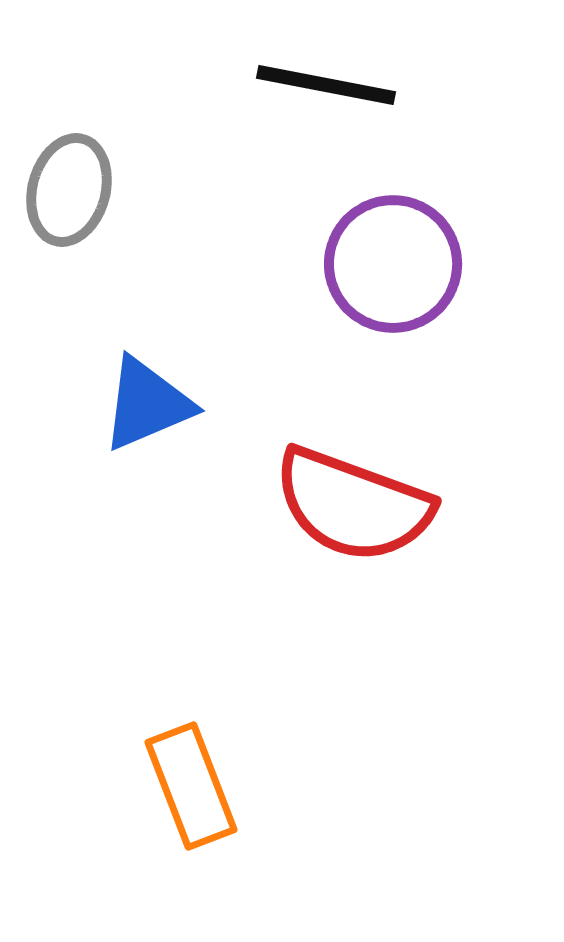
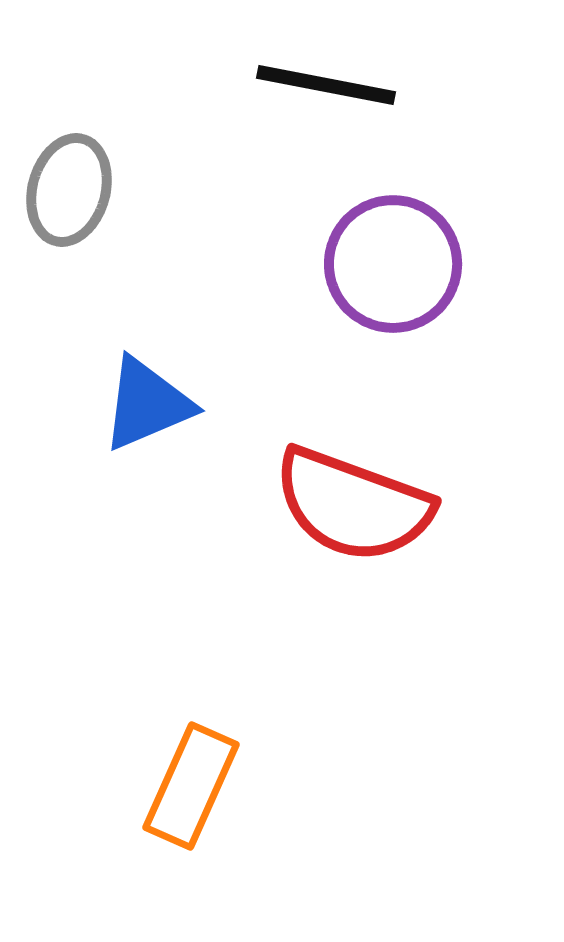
orange rectangle: rotated 45 degrees clockwise
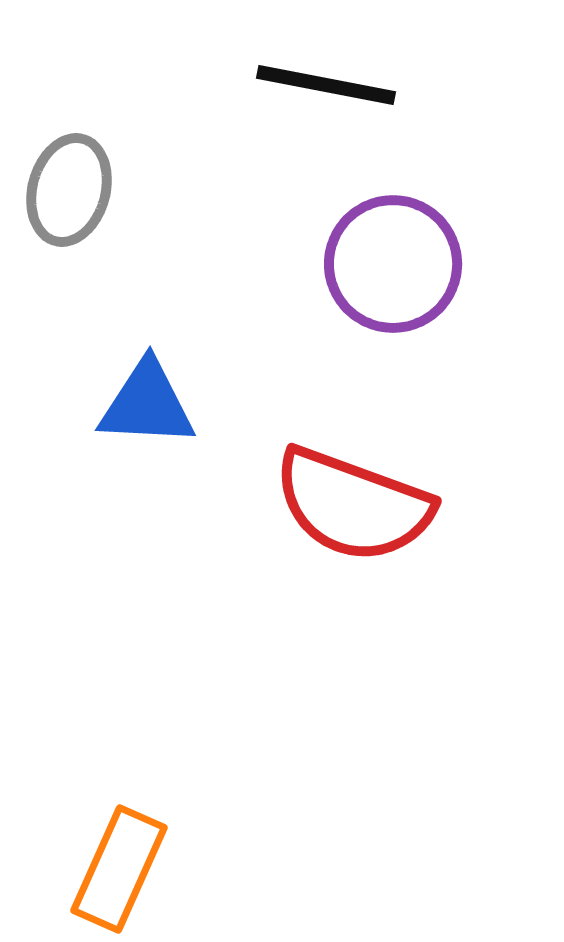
blue triangle: rotated 26 degrees clockwise
orange rectangle: moved 72 px left, 83 px down
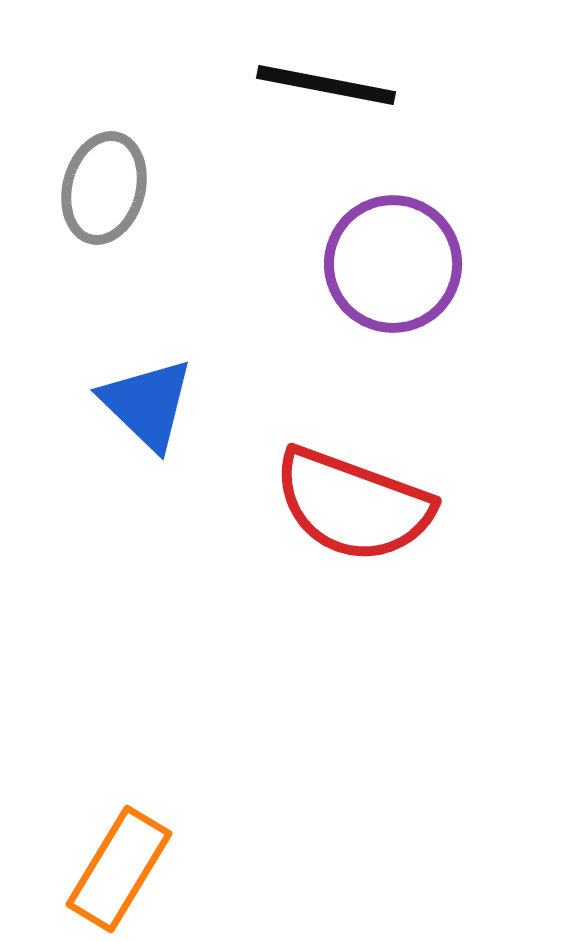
gray ellipse: moved 35 px right, 2 px up
blue triangle: rotated 41 degrees clockwise
orange rectangle: rotated 7 degrees clockwise
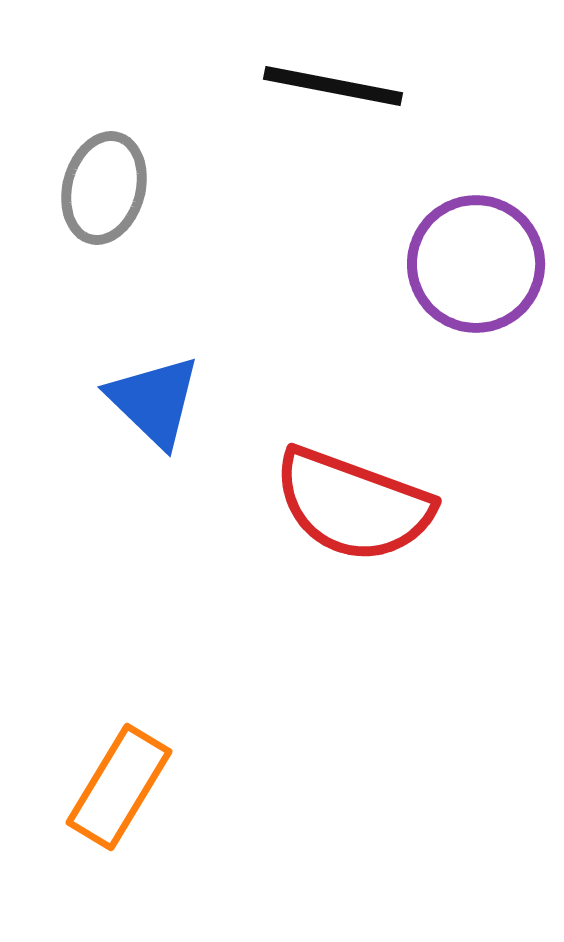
black line: moved 7 px right, 1 px down
purple circle: moved 83 px right
blue triangle: moved 7 px right, 3 px up
orange rectangle: moved 82 px up
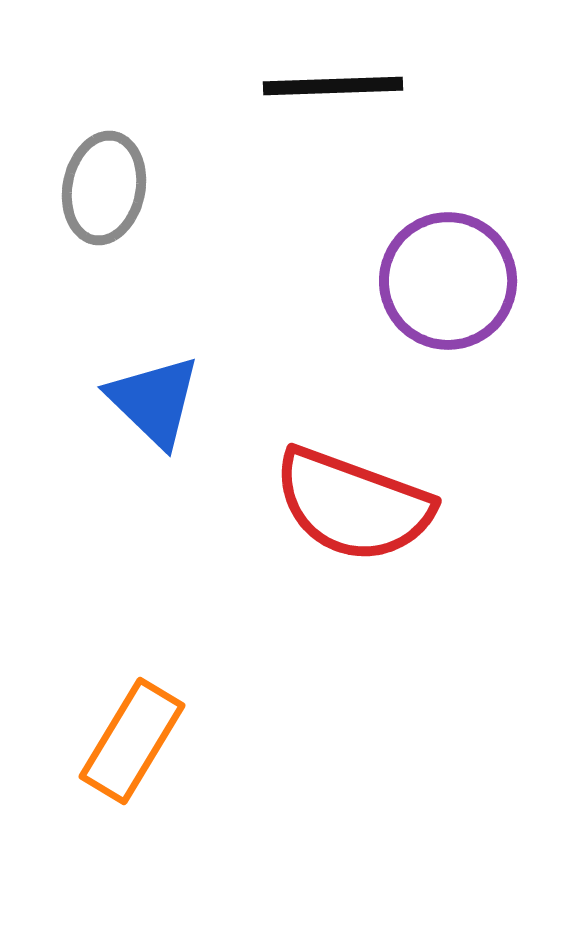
black line: rotated 13 degrees counterclockwise
gray ellipse: rotated 4 degrees counterclockwise
purple circle: moved 28 px left, 17 px down
orange rectangle: moved 13 px right, 46 px up
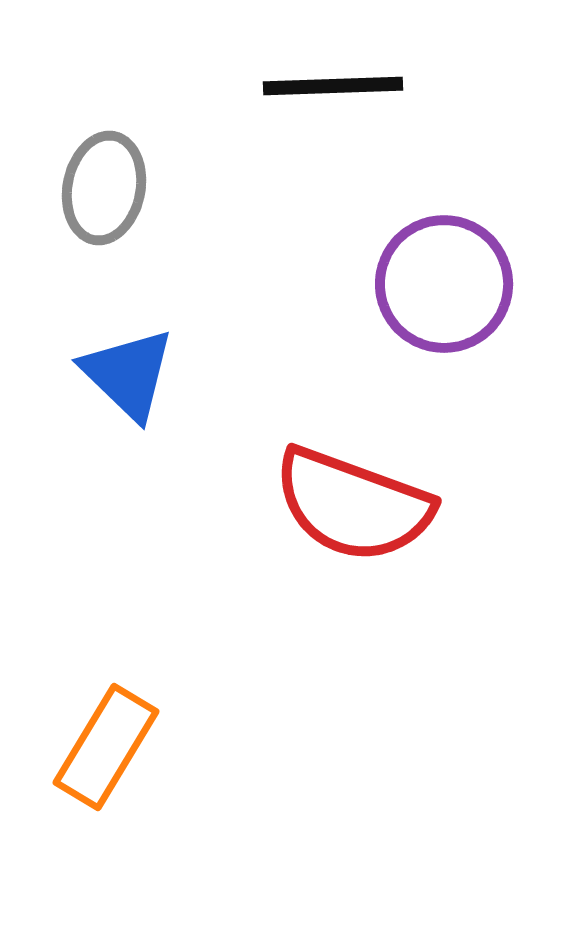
purple circle: moved 4 px left, 3 px down
blue triangle: moved 26 px left, 27 px up
orange rectangle: moved 26 px left, 6 px down
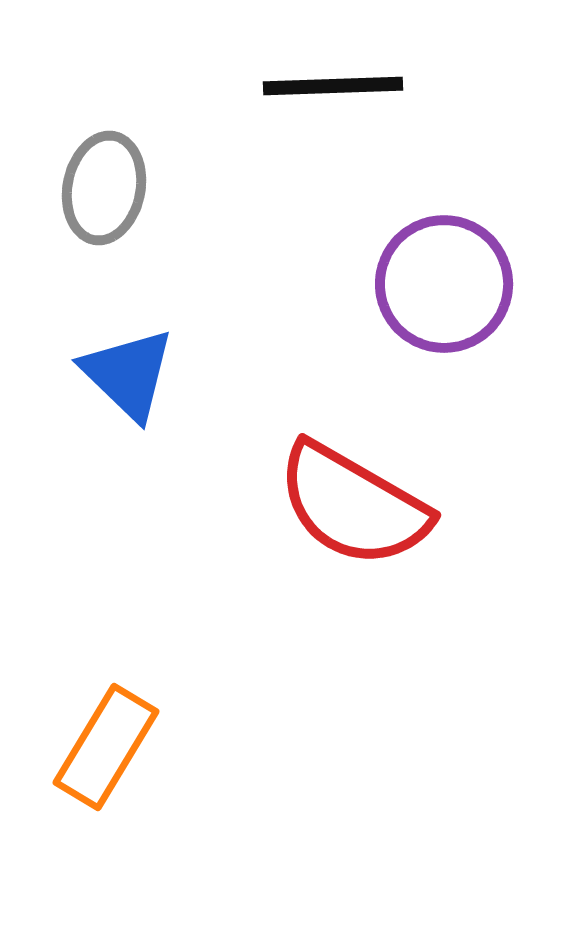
red semicircle: rotated 10 degrees clockwise
